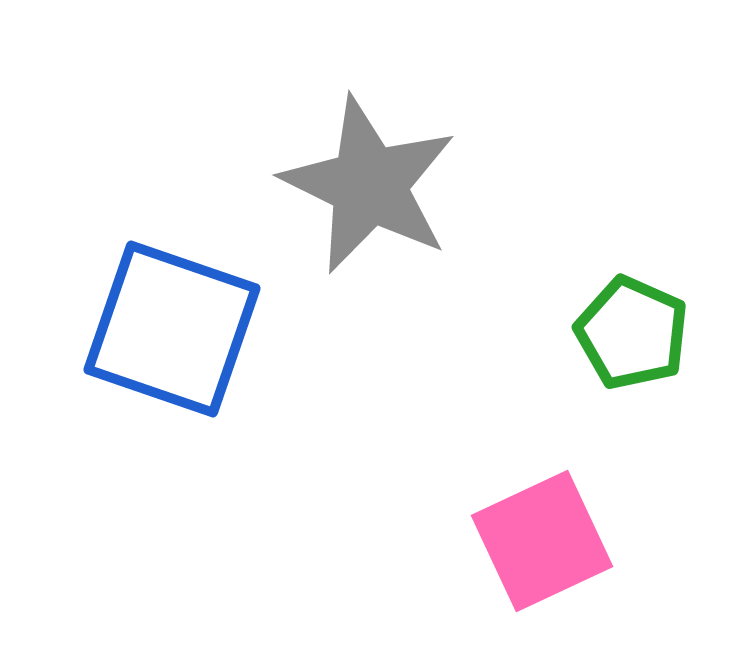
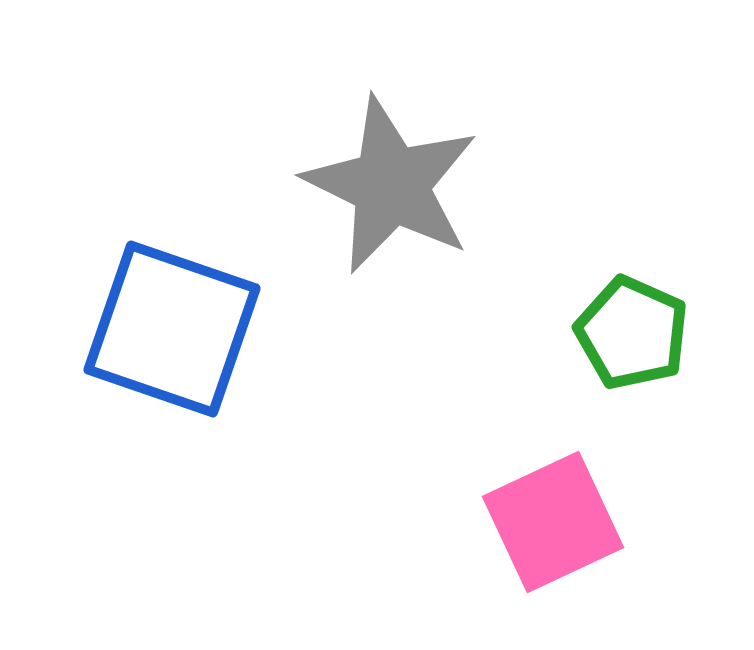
gray star: moved 22 px right
pink square: moved 11 px right, 19 px up
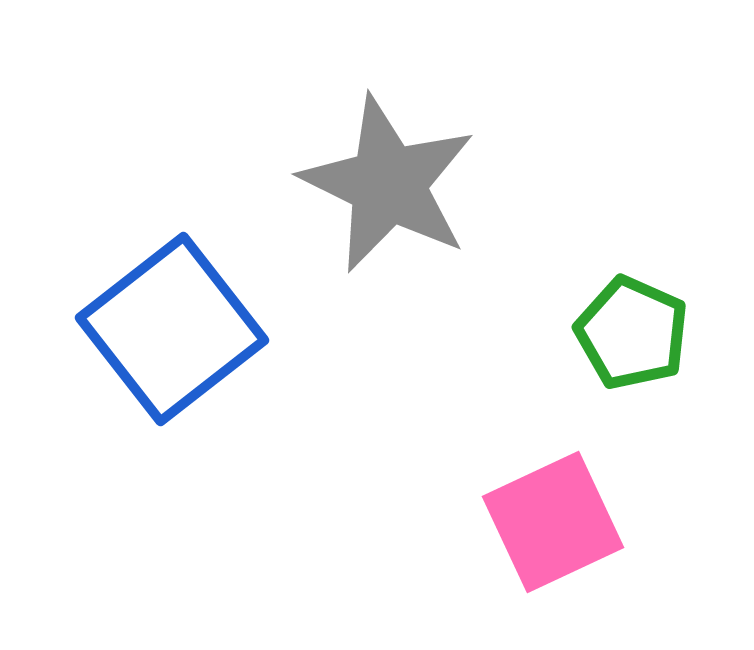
gray star: moved 3 px left, 1 px up
blue square: rotated 33 degrees clockwise
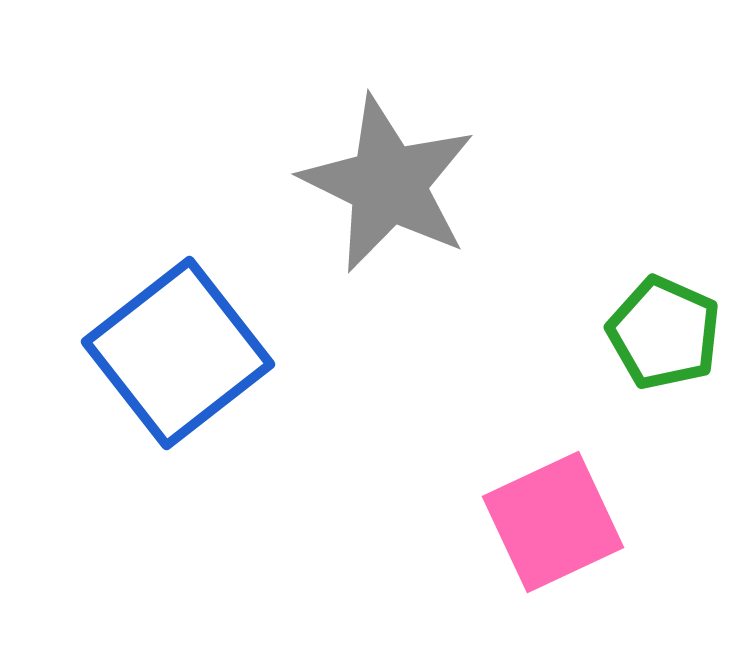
blue square: moved 6 px right, 24 px down
green pentagon: moved 32 px right
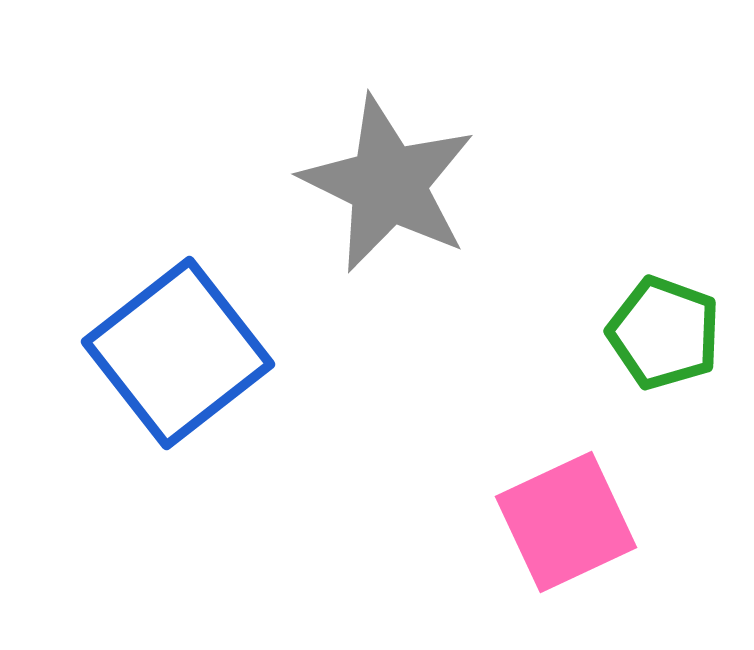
green pentagon: rotated 4 degrees counterclockwise
pink square: moved 13 px right
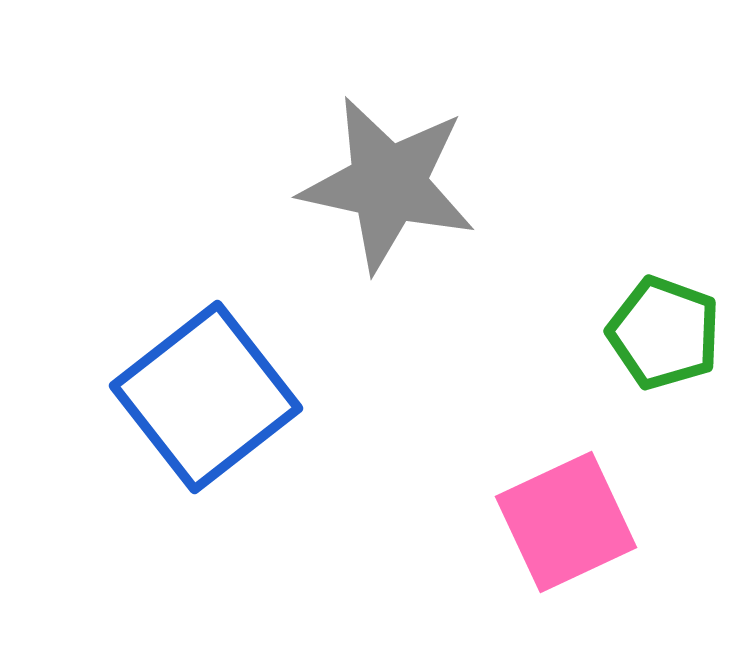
gray star: rotated 14 degrees counterclockwise
blue square: moved 28 px right, 44 px down
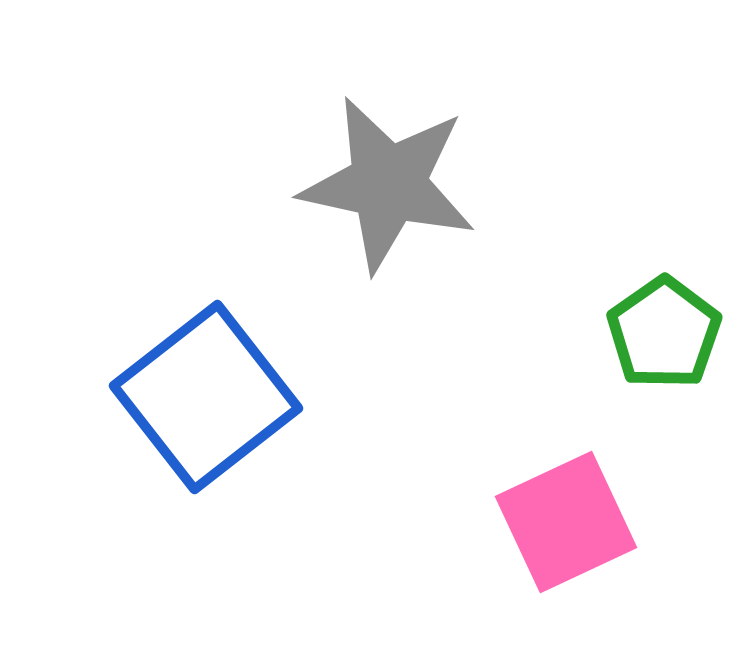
green pentagon: rotated 17 degrees clockwise
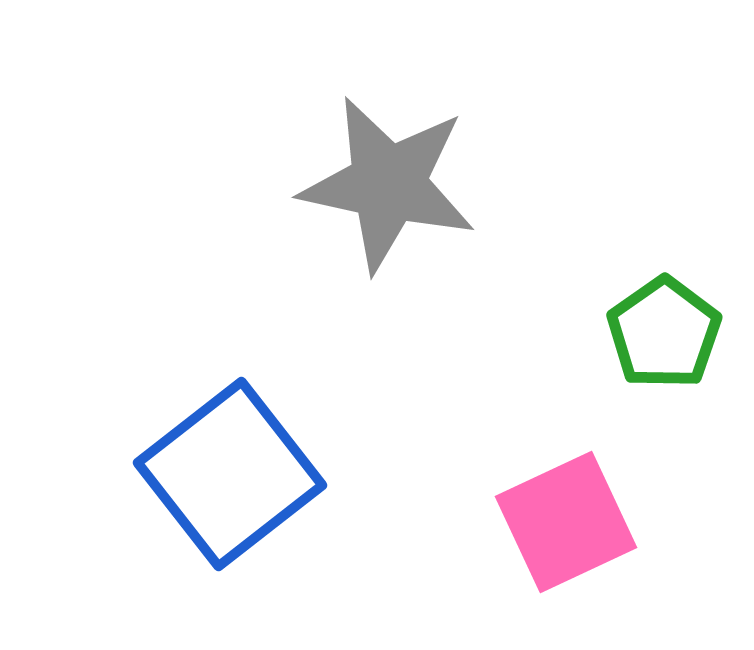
blue square: moved 24 px right, 77 px down
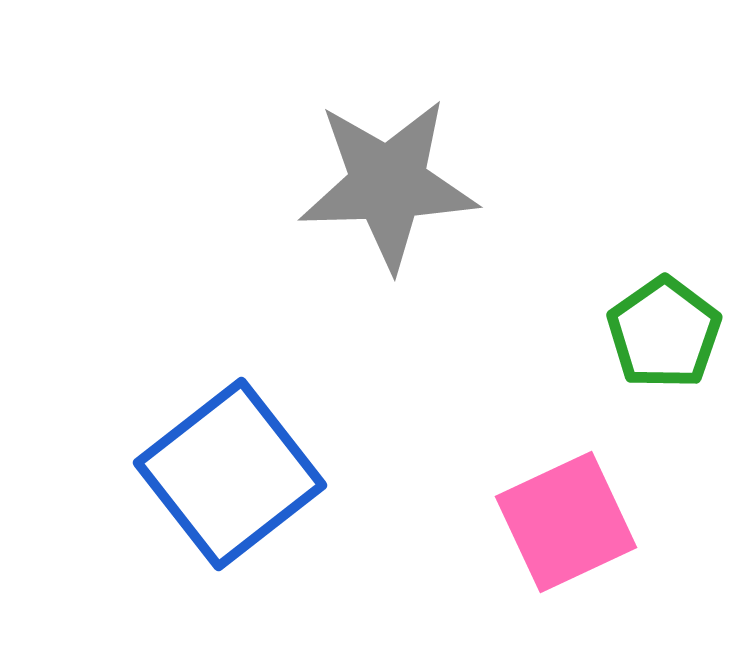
gray star: rotated 14 degrees counterclockwise
